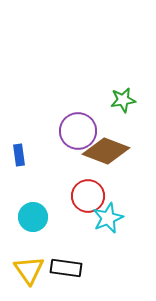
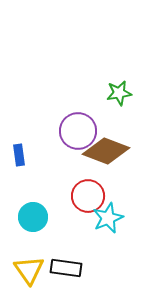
green star: moved 4 px left, 7 px up
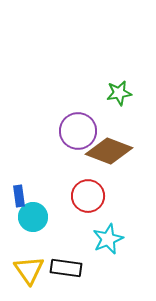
brown diamond: moved 3 px right
blue rectangle: moved 41 px down
cyan star: moved 21 px down
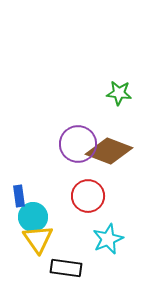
green star: rotated 15 degrees clockwise
purple circle: moved 13 px down
yellow triangle: moved 9 px right, 31 px up
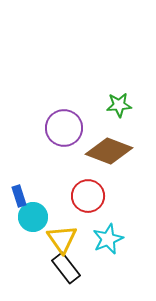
green star: moved 12 px down; rotated 10 degrees counterclockwise
purple circle: moved 14 px left, 16 px up
blue rectangle: rotated 10 degrees counterclockwise
yellow triangle: moved 24 px right
black rectangle: rotated 44 degrees clockwise
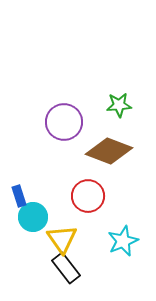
purple circle: moved 6 px up
cyan star: moved 15 px right, 2 px down
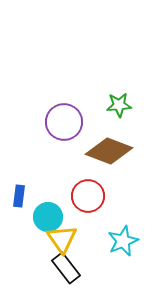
blue rectangle: rotated 25 degrees clockwise
cyan circle: moved 15 px right
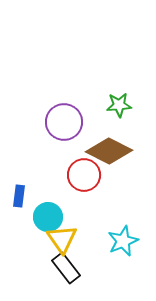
brown diamond: rotated 6 degrees clockwise
red circle: moved 4 px left, 21 px up
